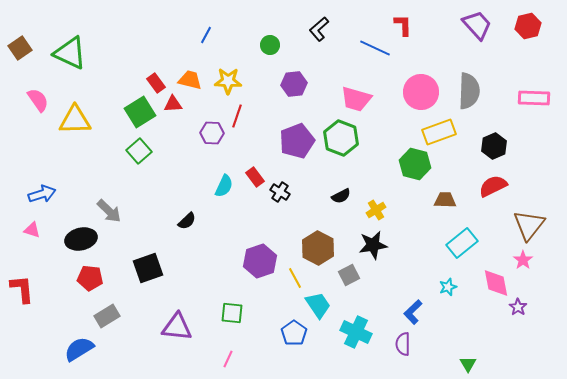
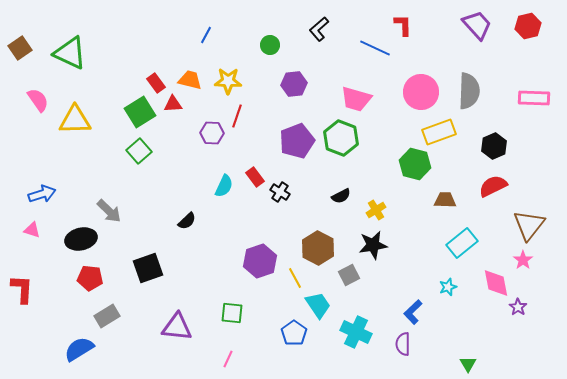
red L-shape at (22, 289): rotated 8 degrees clockwise
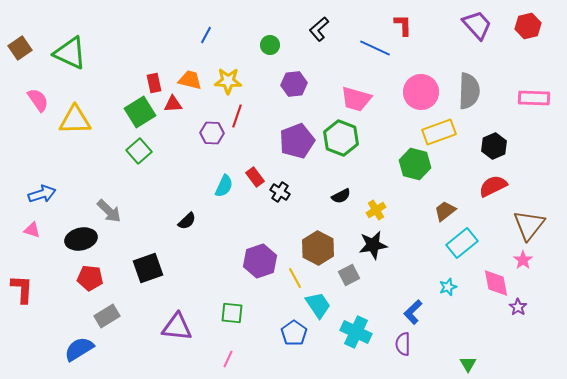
red rectangle at (156, 83): moved 2 px left; rotated 24 degrees clockwise
brown trapezoid at (445, 200): moved 11 px down; rotated 40 degrees counterclockwise
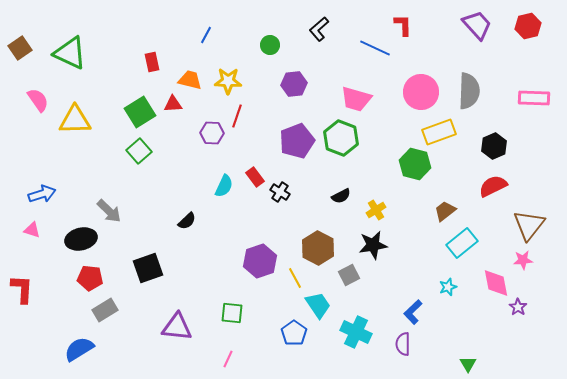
red rectangle at (154, 83): moved 2 px left, 21 px up
pink star at (523, 260): rotated 30 degrees clockwise
gray rectangle at (107, 316): moved 2 px left, 6 px up
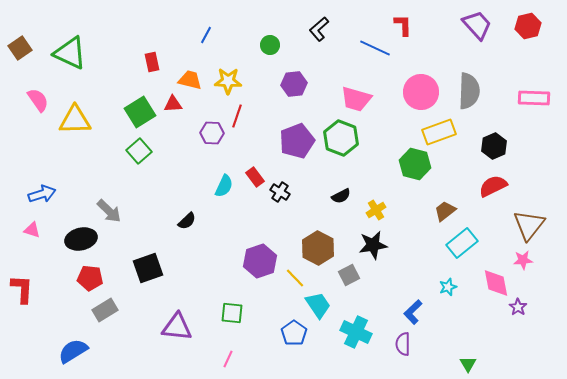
yellow line at (295, 278): rotated 15 degrees counterclockwise
blue semicircle at (79, 349): moved 6 px left, 2 px down
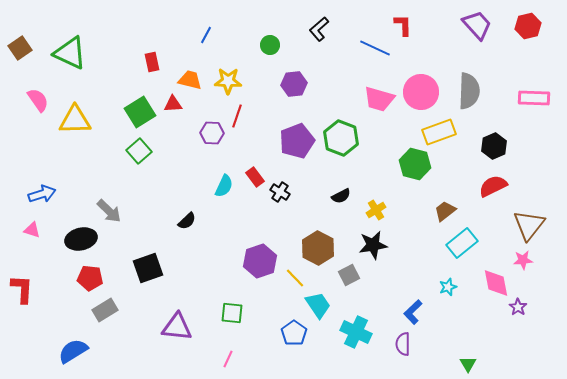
pink trapezoid at (356, 99): moved 23 px right
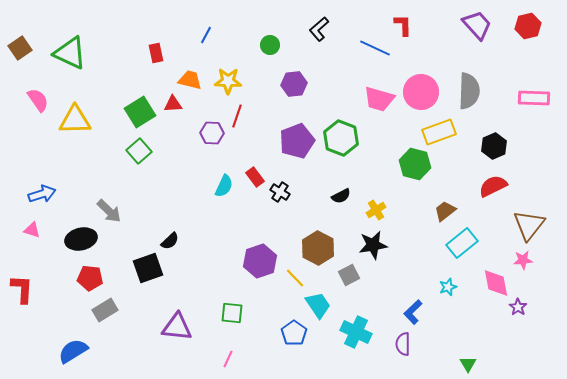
red rectangle at (152, 62): moved 4 px right, 9 px up
black semicircle at (187, 221): moved 17 px left, 20 px down
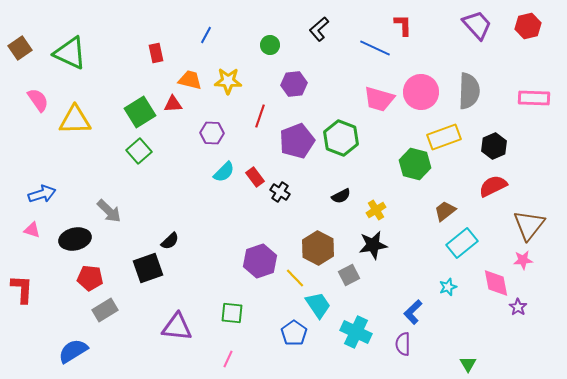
red line at (237, 116): moved 23 px right
yellow rectangle at (439, 132): moved 5 px right, 5 px down
cyan semicircle at (224, 186): moved 14 px up; rotated 20 degrees clockwise
black ellipse at (81, 239): moved 6 px left
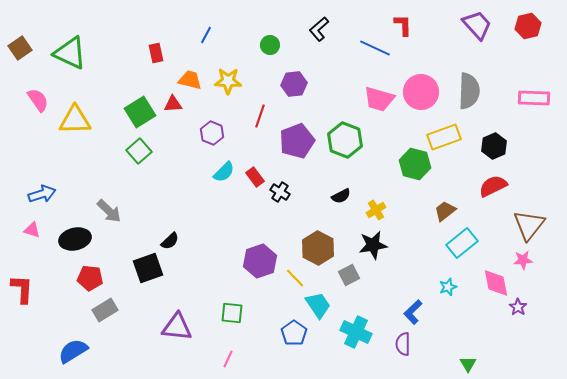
purple hexagon at (212, 133): rotated 20 degrees clockwise
green hexagon at (341, 138): moved 4 px right, 2 px down
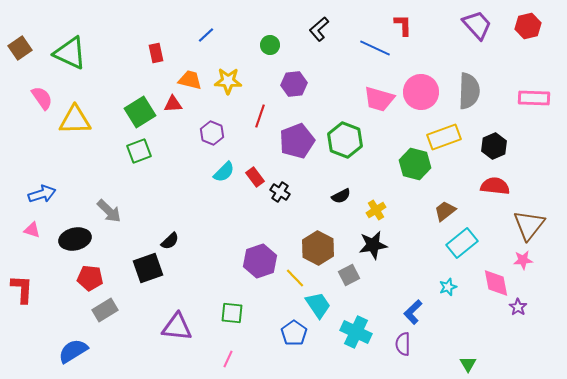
blue line at (206, 35): rotated 18 degrees clockwise
pink semicircle at (38, 100): moved 4 px right, 2 px up
green square at (139, 151): rotated 20 degrees clockwise
red semicircle at (493, 186): moved 2 px right; rotated 32 degrees clockwise
